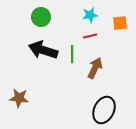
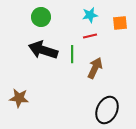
black ellipse: moved 3 px right
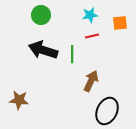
green circle: moved 2 px up
red line: moved 2 px right
brown arrow: moved 4 px left, 13 px down
brown star: moved 2 px down
black ellipse: moved 1 px down
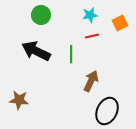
orange square: rotated 21 degrees counterclockwise
black arrow: moved 7 px left, 1 px down; rotated 8 degrees clockwise
green line: moved 1 px left
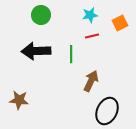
black arrow: rotated 28 degrees counterclockwise
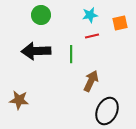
orange square: rotated 14 degrees clockwise
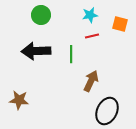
orange square: moved 1 px down; rotated 28 degrees clockwise
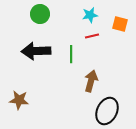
green circle: moved 1 px left, 1 px up
brown arrow: rotated 10 degrees counterclockwise
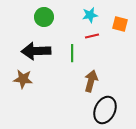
green circle: moved 4 px right, 3 px down
green line: moved 1 px right, 1 px up
brown star: moved 4 px right, 21 px up
black ellipse: moved 2 px left, 1 px up
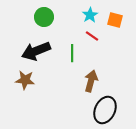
cyan star: rotated 21 degrees counterclockwise
orange square: moved 5 px left, 4 px up
red line: rotated 48 degrees clockwise
black arrow: rotated 20 degrees counterclockwise
brown star: moved 2 px right, 1 px down
